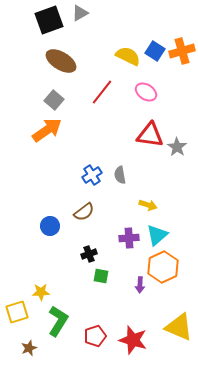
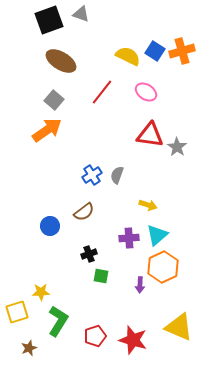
gray triangle: moved 1 px right, 1 px down; rotated 48 degrees clockwise
gray semicircle: moved 3 px left; rotated 30 degrees clockwise
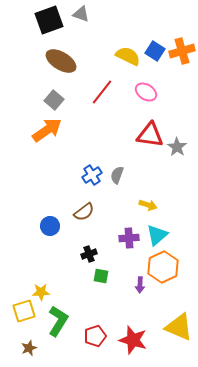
yellow square: moved 7 px right, 1 px up
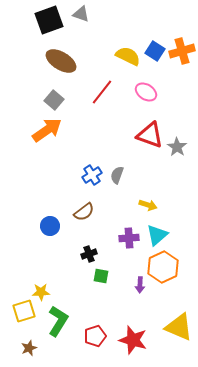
red triangle: rotated 12 degrees clockwise
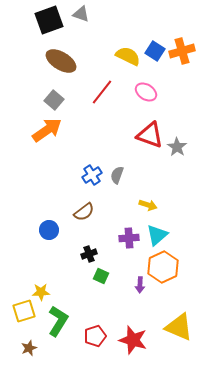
blue circle: moved 1 px left, 4 px down
green square: rotated 14 degrees clockwise
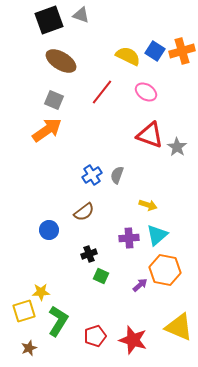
gray triangle: moved 1 px down
gray square: rotated 18 degrees counterclockwise
orange hexagon: moved 2 px right, 3 px down; rotated 24 degrees counterclockwise
purple arrow: rotated 133 degrees counterclockwise
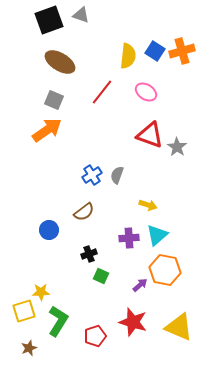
yellow semicircle: rotated 70 degrees clockwise
brown ellipse: moved 1 px left, 1 px down
red star: moved 18 px up
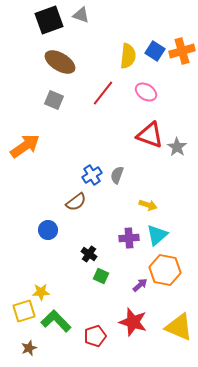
red line: moved 1 px right, 1 px down
orange arrow: moved 22 px left, 16 px down
brown semicircle: moved 8 px left, 10 px up
blue circle: moved 1 px left
black cross: rotated 35 degrees counterclockwise
green L-shape: moved 2 px left; rotated 76 degrees counterclockwise
